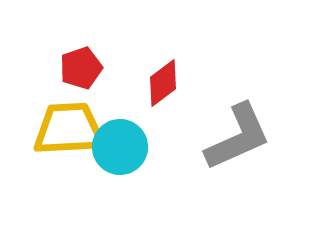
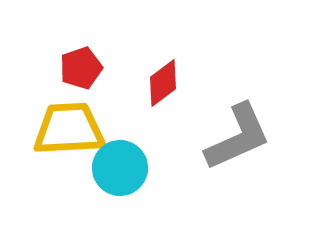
cyan circle: moved 21 px down
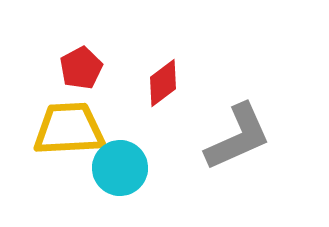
red pentagon: rotated 9 degrees counterclockwise
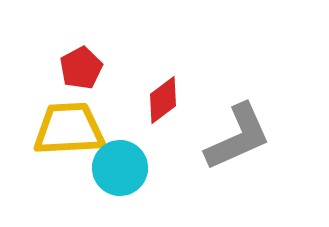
red diamond: moved 17 px down
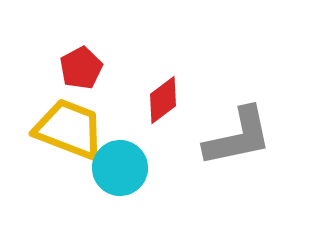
yellow trapezoid: rotated 24 degrees clockwise
gray L-shape: rotated 12 degrees clockwise
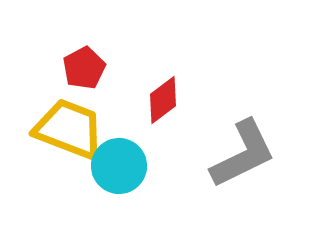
red pentagon: moved 3 px right
gray L-shape: moved 5 px right, 17 px down; rotated 14 degrees counterclockwise
cyan circle: moved 1 px left, 2 px up
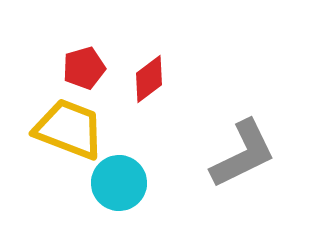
red pentagon: rotated 12 degrees clockwise
red diamond: moved 14 px left, 21 px up
cyan circle: moved 17 px down
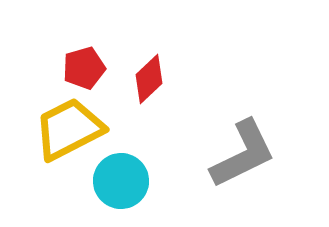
red diamond: rotated 6 degrees counterclockwise
yellow trapezoid: rotated 48 degrees counterclockwise
cyan circle: moved 2 px right, 2 px up
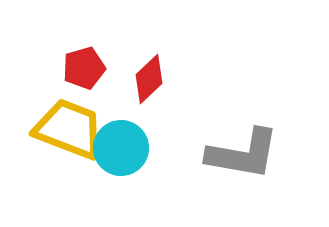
yellow trapezoid: rotated 48 degrees clockwise
gray L-shape: rotated 36 degrees clockwise
cyan circle: moved 33 px up
